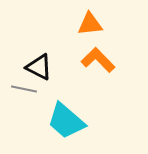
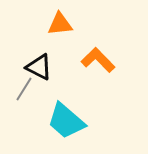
orange triangle: moved 30 px left
gray line: rotated 70 degrees counterclockwise
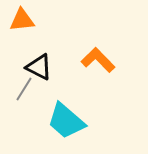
orange triangle: moved 38 px left, 4 px up
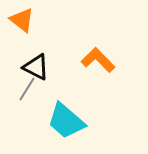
orange triangle: rotated 44 degrees clockwise
black triangle: moved 3 px left
gray line: moved 3 px right
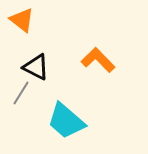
gray line: moved 6 px left, 4 px down
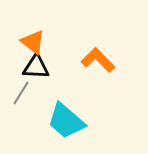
orange triangle: moved 11 px right, 22 px down
black triangle: rotated 24 degrees counterclockwise
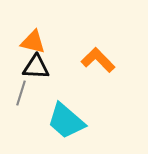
orange triangle: rotated 24 degrees counterclockwise
gray line: rotated 15 degrees counterclockwise
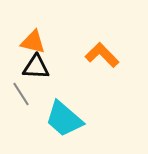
orange L-shape: moved 4 px right, 5 px up
gray line: moved 1 px down; rotated 50 degrees counterclockwise
cyan trapezoid: moved 2 px left, 2 px up
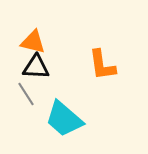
orange L-shape: moved 10 px down; rotated 144 degrees counterclockwise
gray line: moved 5 px right
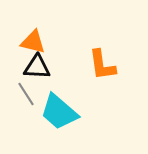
black triangle: moved 1 px right
cyan trapezoid: moved 5 px left, 7 px up
